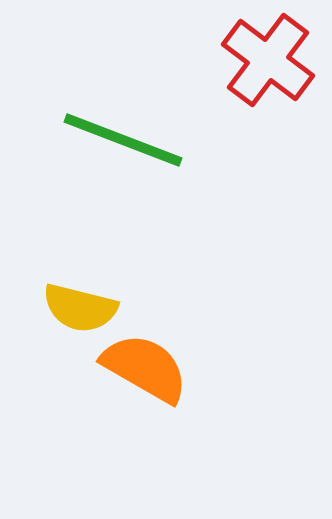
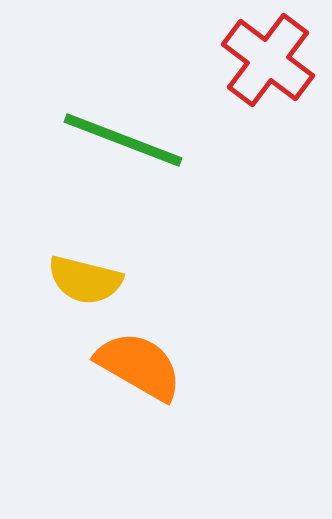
yellow semicircle: moved 5 px right, 28 px up
orange semicircle: moved 6 px left, 2 px up
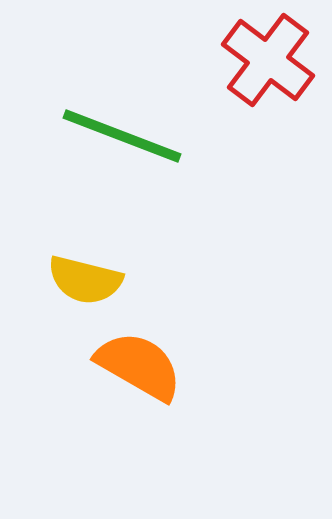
green line: moved 1 px left, 4 px up
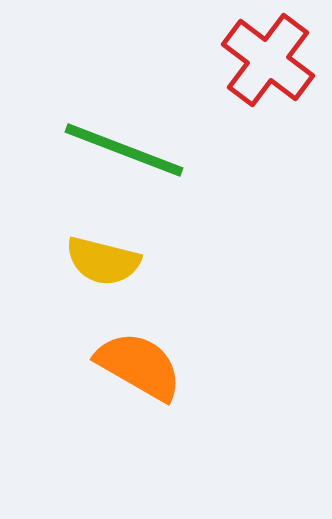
green line: moved 2 px right, 14 px down
yellow semicircle: moved 18 px right, 19 px up
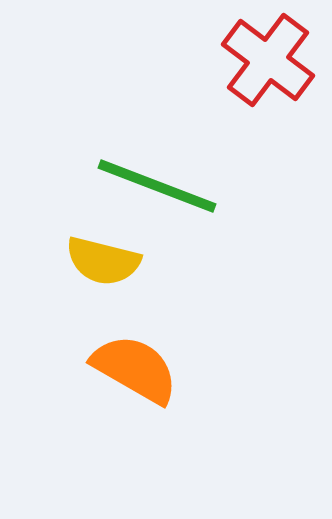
green line: moved 33 px right, 36 px down
orange semicircle: moved 4 px left, 3 px down
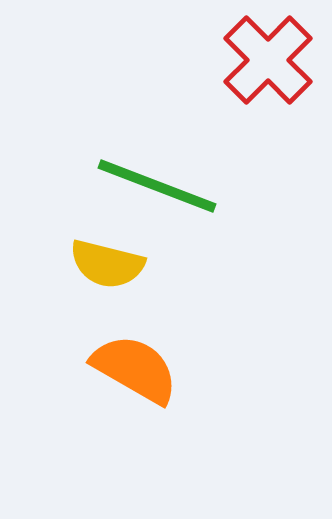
red cross: rotated 8 degrees clockwise
yellow semicircle: moved 4 px right, 3 px down
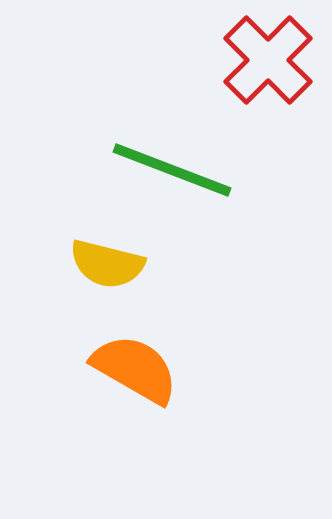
green line: moved 15 px right, 16 px up
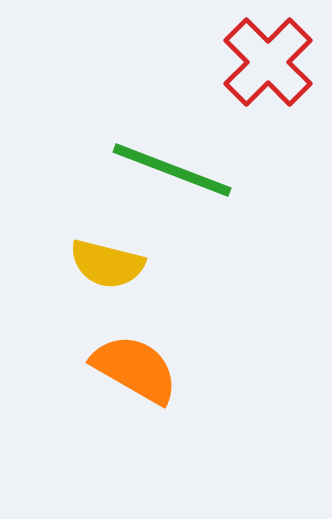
red cross: moved 2 px down
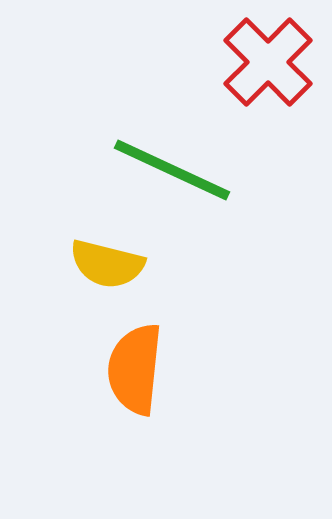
green line: rotated 4 degrees clockwise
orange semicircle: rotated 114 degrees counterclockwise
